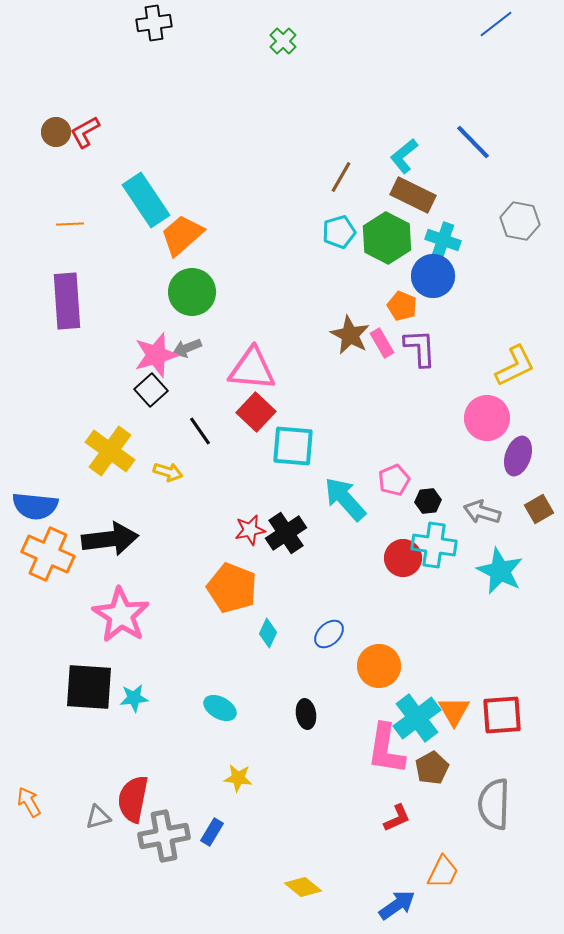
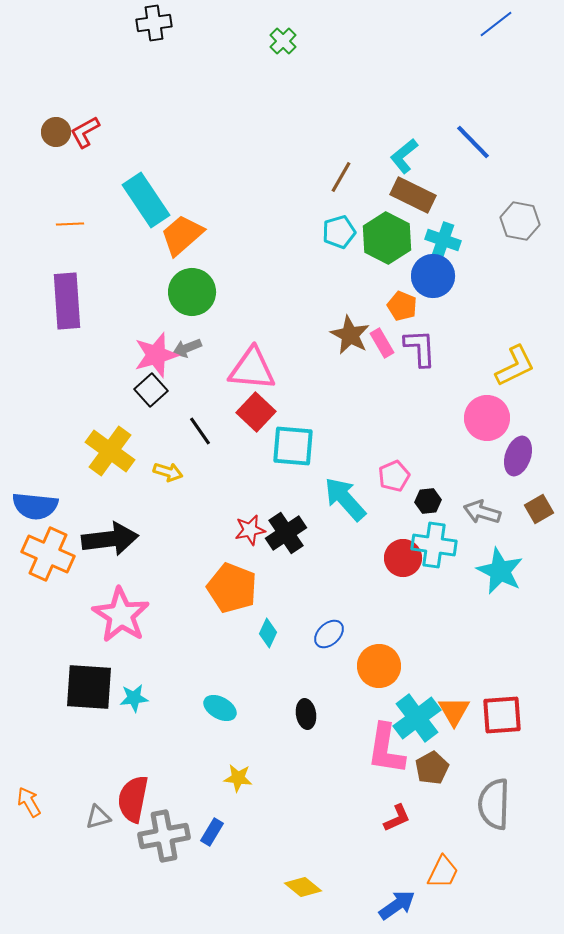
pink pentagon at (394, 480): moved 4 px up
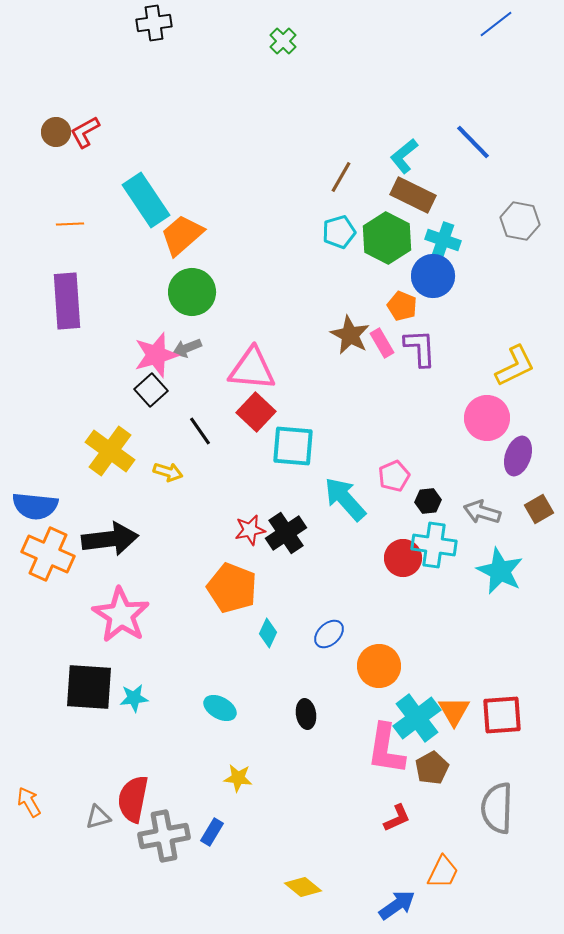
gray semicircle at (494, 804): moved 3 px right, 4 px down
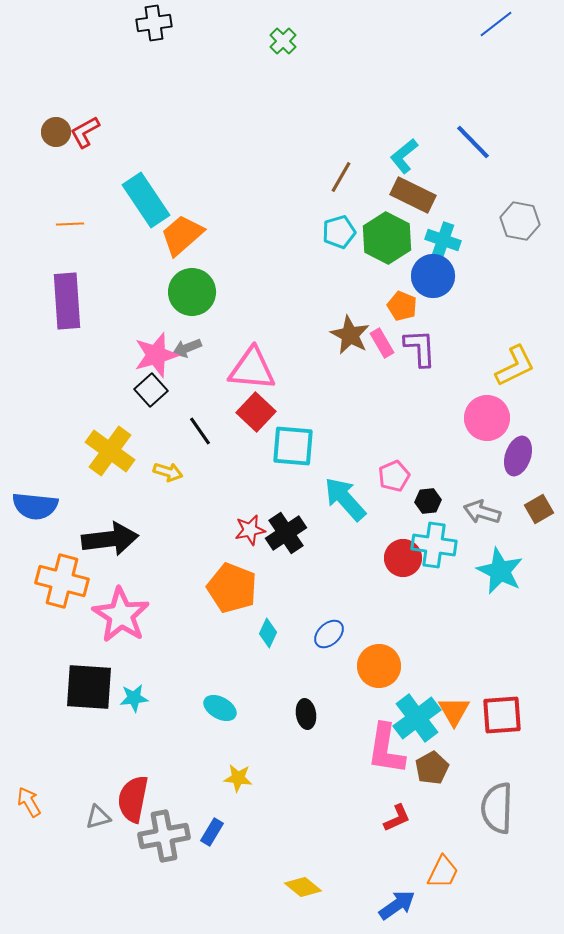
orange cross at (48, 554): moved 14 px right, 27 px down; rotated 9 degrees counterclockwise
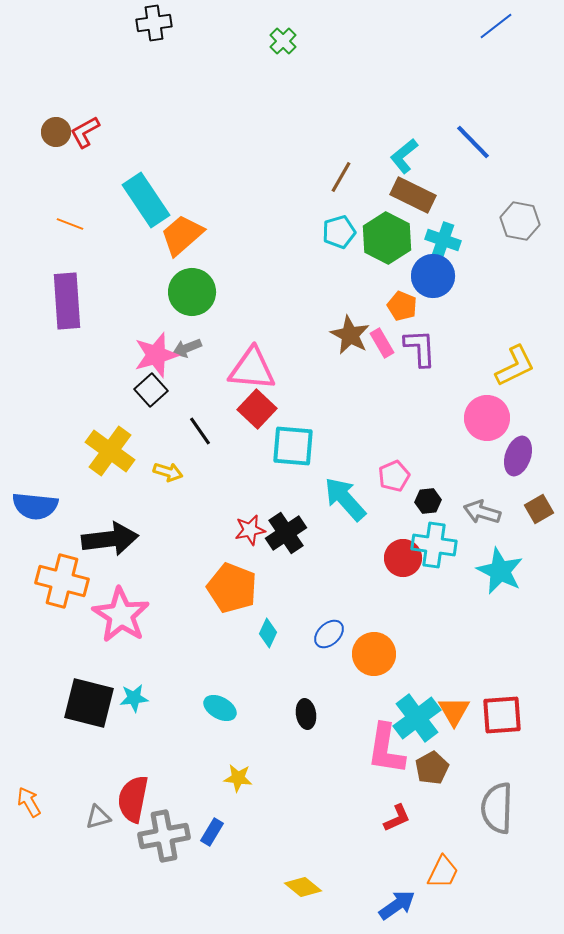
blue line at (496, 24): moved 2 px down
orange line at (70, 224): rotated 24 degrees clockwise
red square at (256, 412): moved 1 px right, 3 px up
orange circle at (379, 666): moved 5 px left, 12 px up
black square at (89, 687): moved 16 px down; rotated 10 degrees clockwise
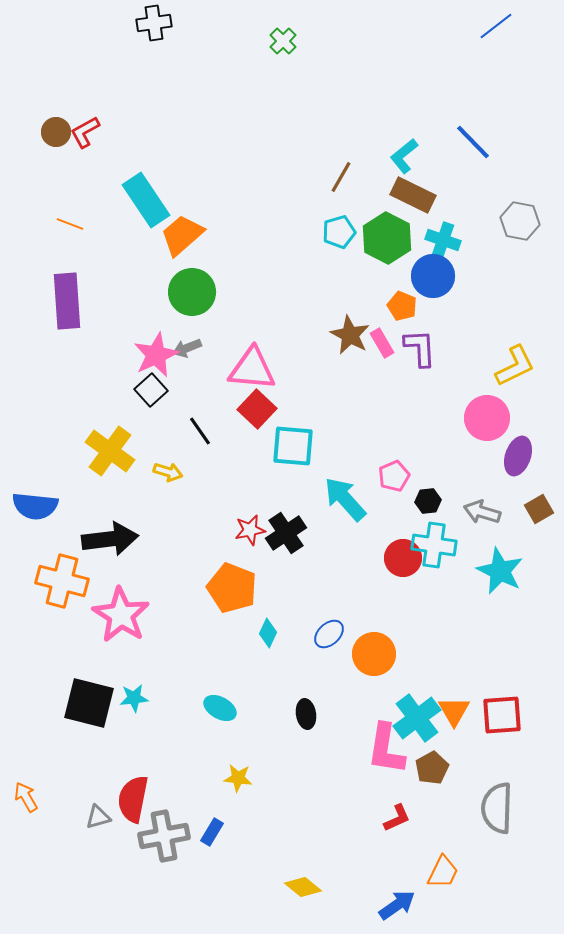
pink star at (156, 355): rotated 9 degrees counterclockwise
orange arrow at (29, 802): moved 3 px left, 5 px up
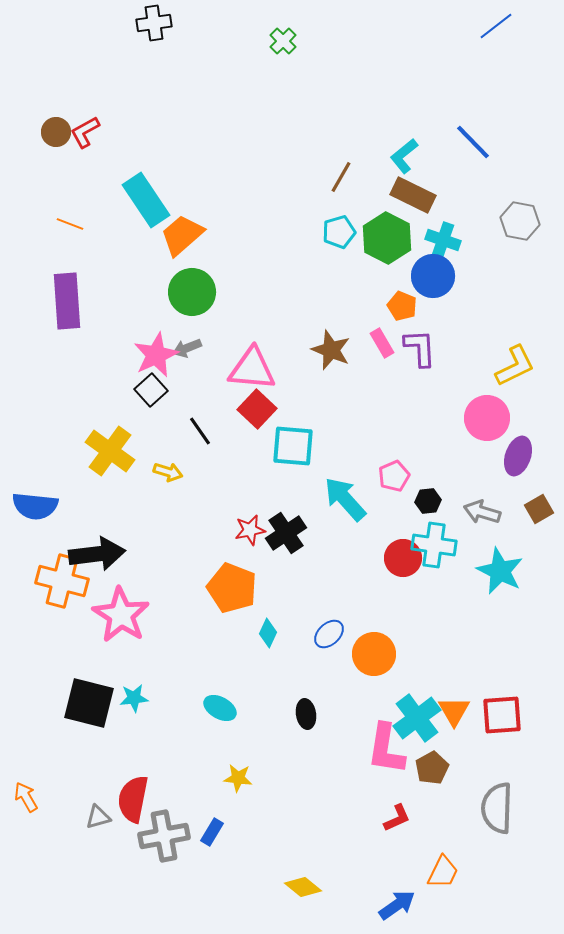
brown star at (350, 335): moved 19 px left, 15 px down; rotated 6 degrees counterclockwise
black arrow at (110, 539): moved 13 px left, 15 px down
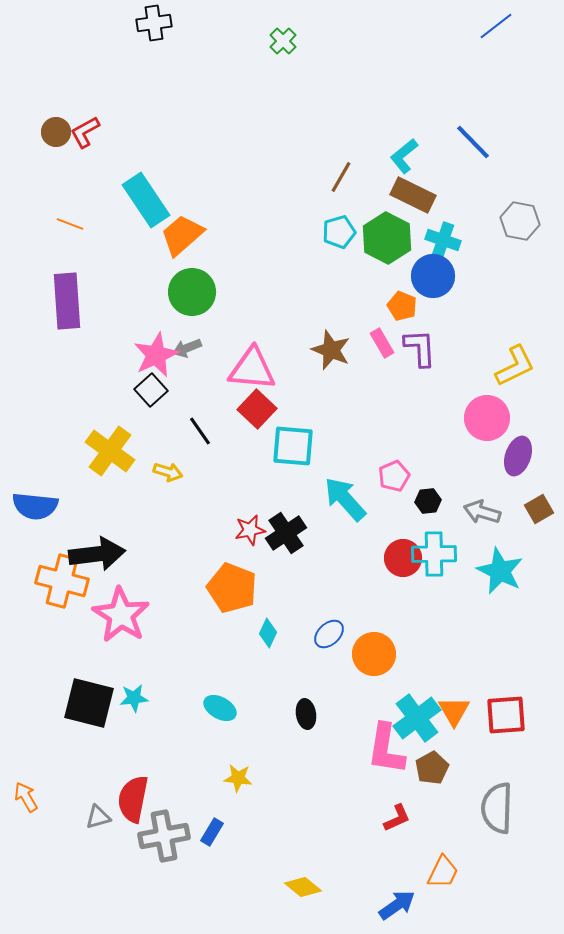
cyan cross at (434, 545): moved 9 px down; rotated 9 degrees counterclockwise
red square at (502, 715): moved 4 px right
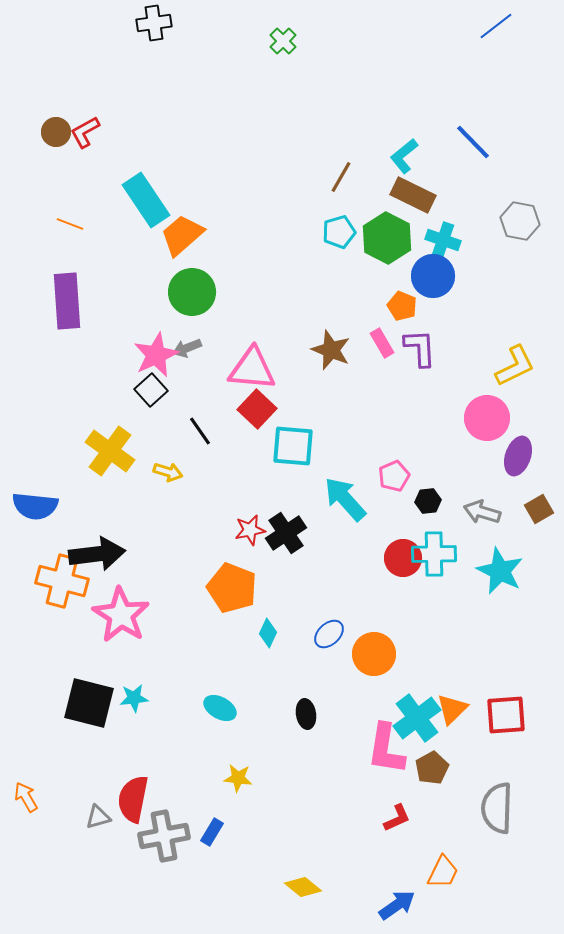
orange triangle at (454, 711): moved 2 px left, 2 px up; rotated 16 degrees clockwise
